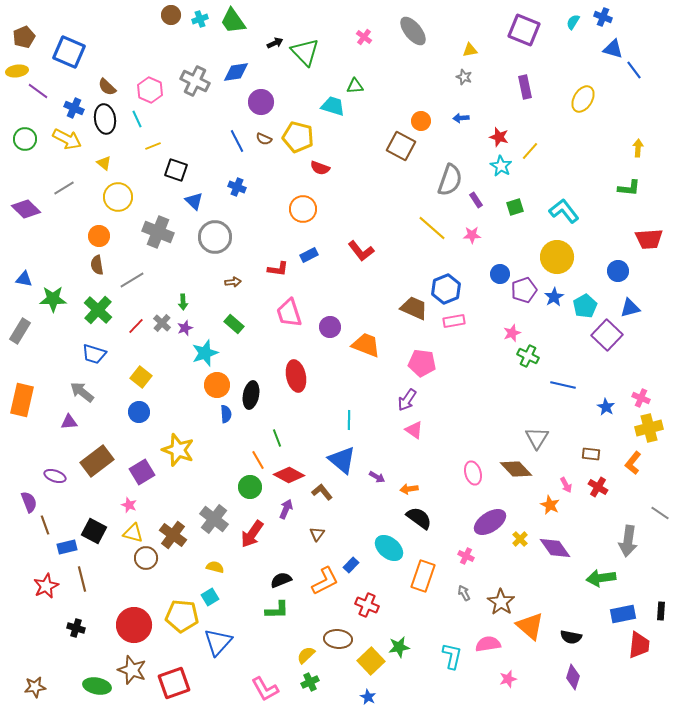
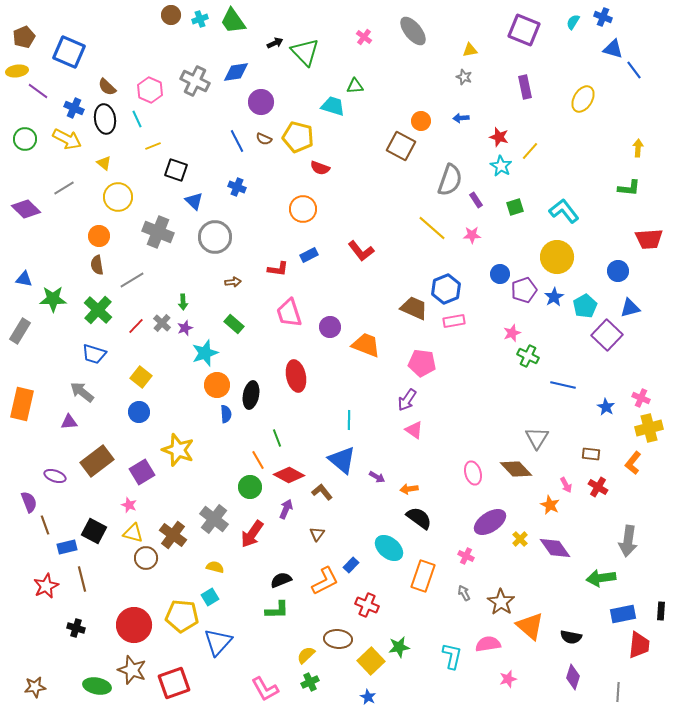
orange rectangle at (22, 400): moved 4 px down
gray line at (660, 513): moved 42 px left, 179 px down; rotated 60 degrees clockwise
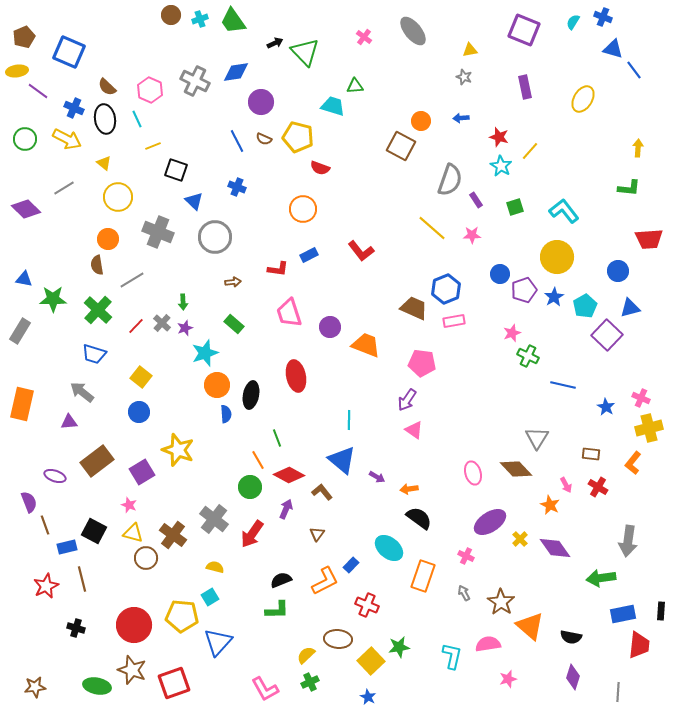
orange circle at (99, 236): moved 9 px right, 3 px down
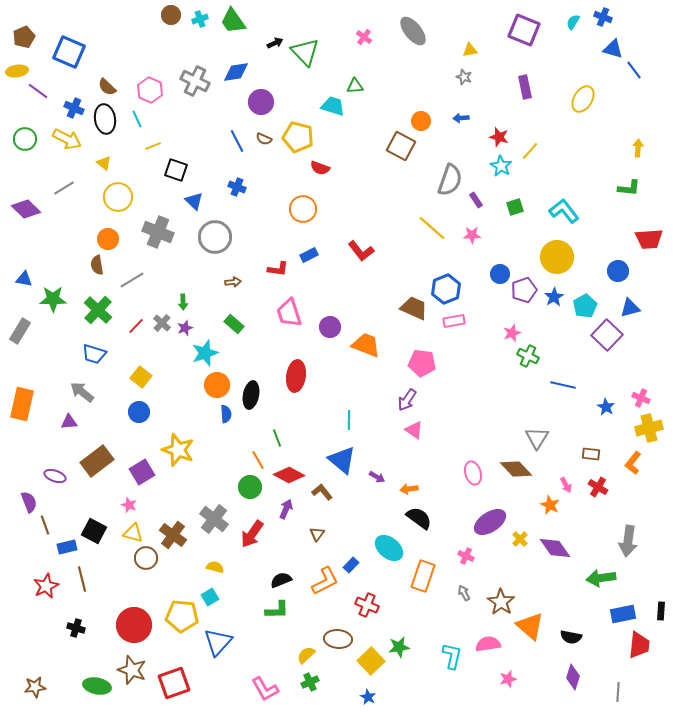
red ellipse at (296, 376): rotated 20 degrees clockwise
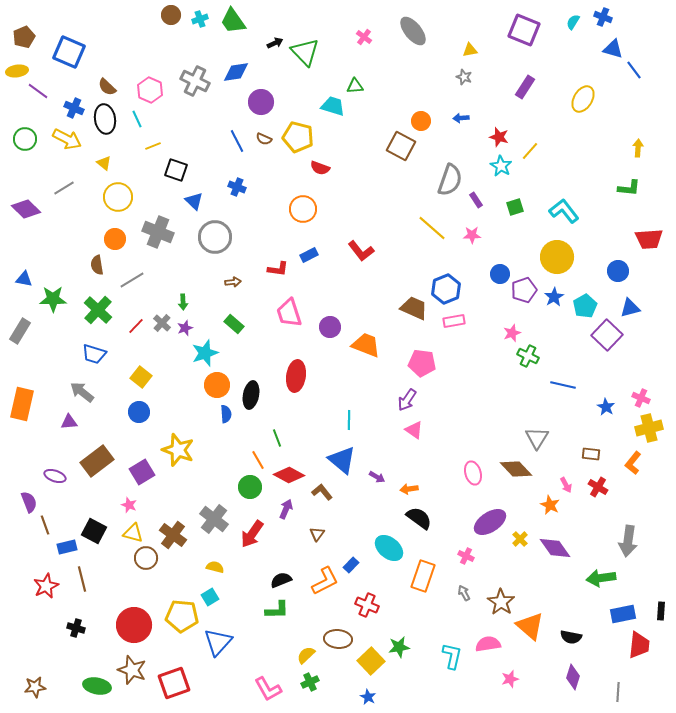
purple rectangle at (525, 87): rotated 45 degrees clockwise
orange circle at (108, 239): moved 7 px right
pink star at (508, 679): moved 2 px right
pink L-shape at (265, 689): moved 3 px right
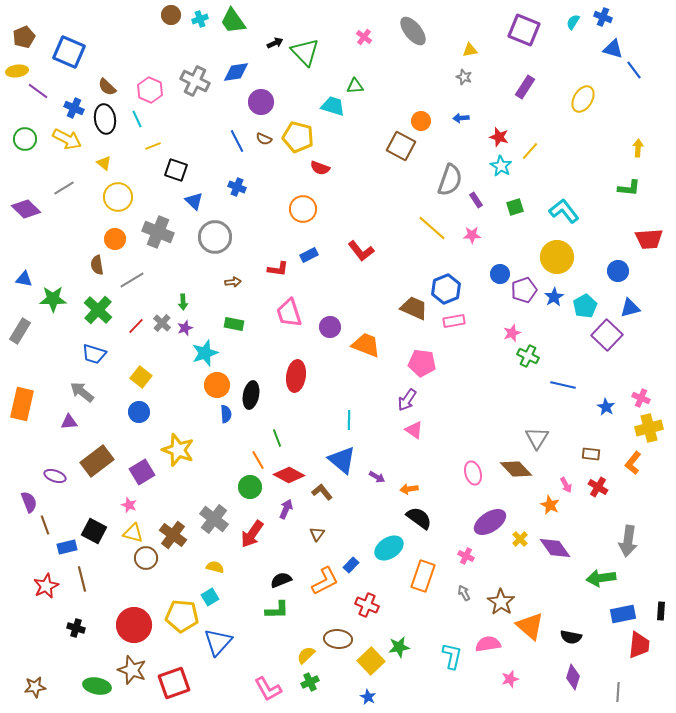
green rectangle at (234, 324): rotated 30 degrees counterclockwise
cyan ellipse at (389, 548): rotated 72 degrees counterclockwise
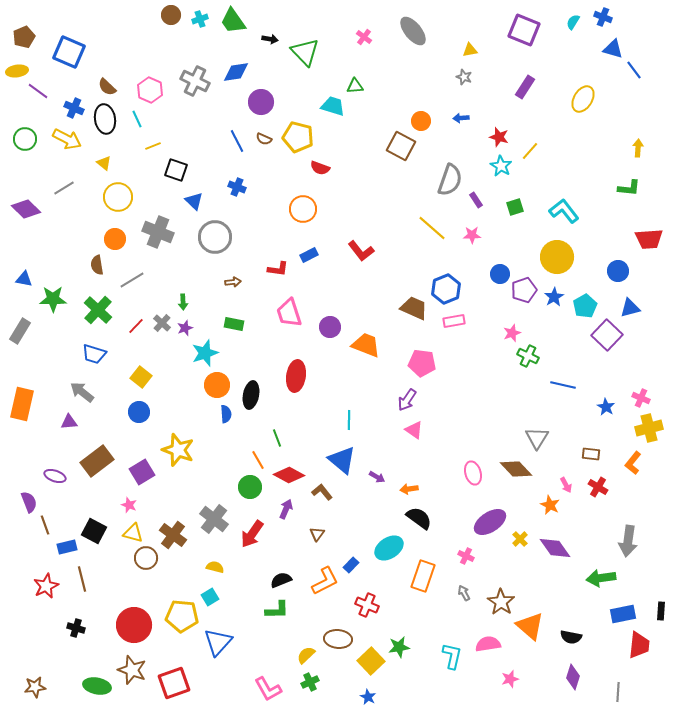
black arrow at (275, 43): moved 5 px left, 4 px up; rotated 35 degrees clockwise
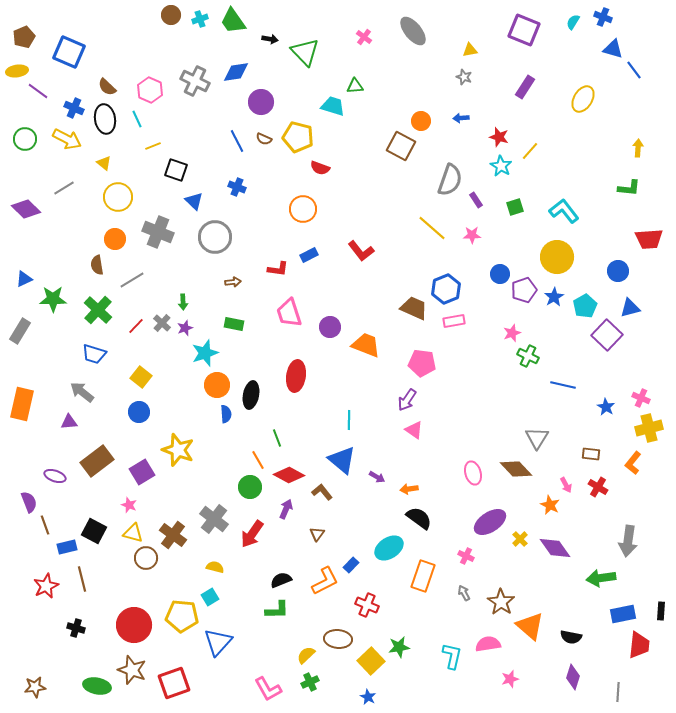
blue triangle at (24, 279): rotated 36 degrees counterclockwise
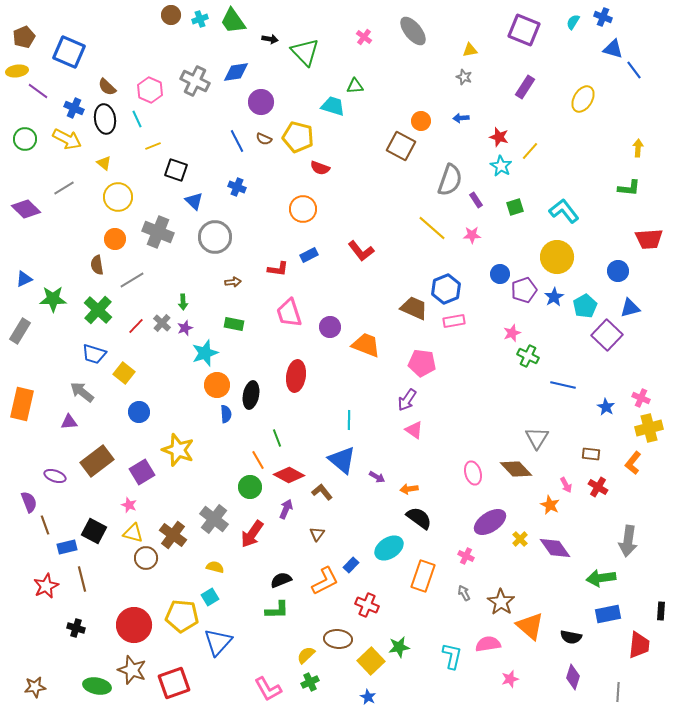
yellow square at (141, 377): moved 17 px left, 4 px up
blue rectangle at (623, 614): moved 15 px left
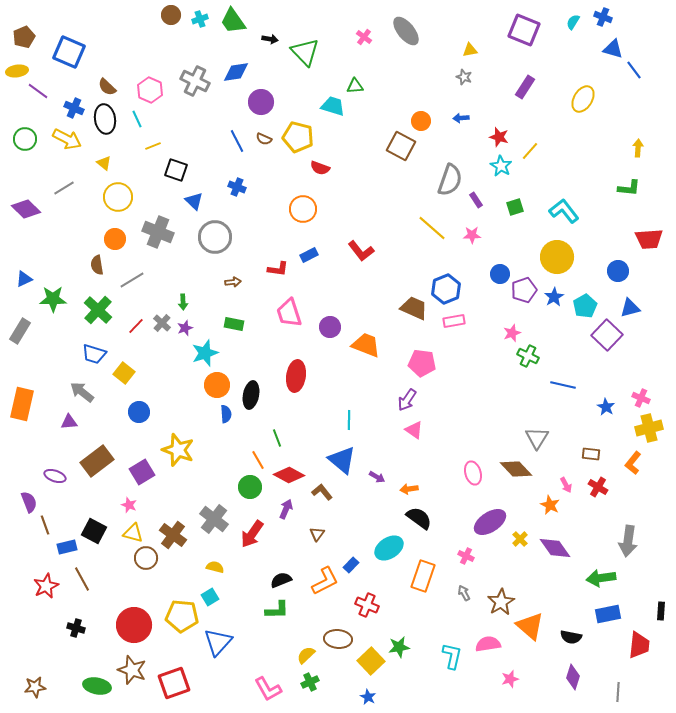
gray ellipse at (413, 31): moved 7 px left
brown line at (82, 579): rotated 15 degrees counterclockwise
brown star at (501, 602): rotated 8 degrees clockwise
